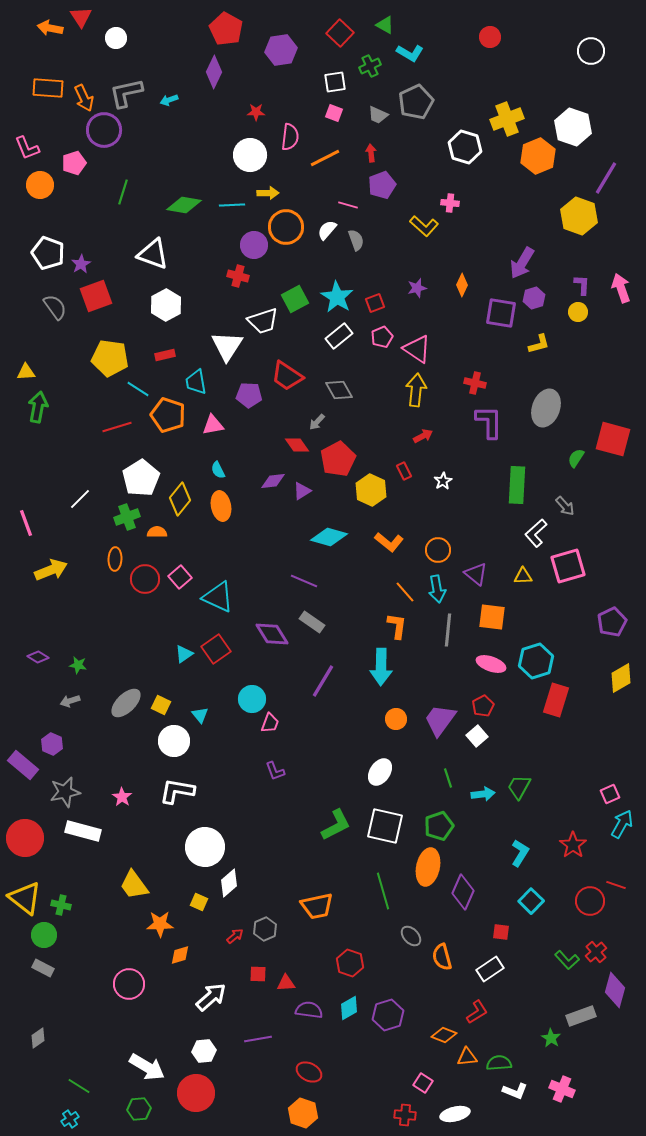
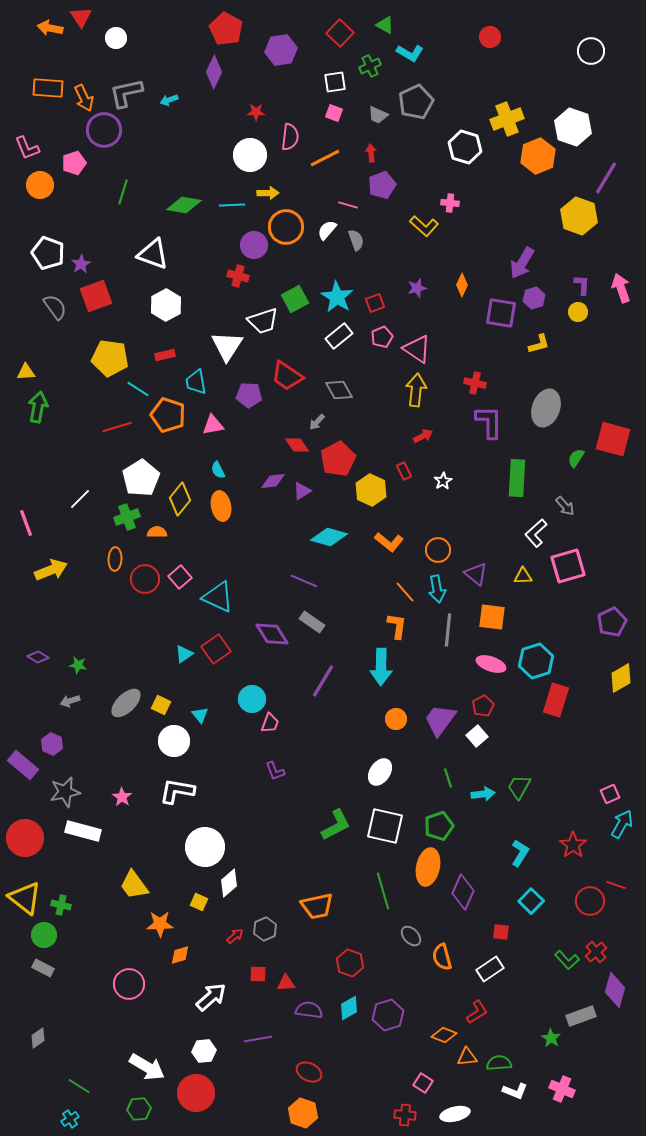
green rectangle at (517, 485): moved 7 px up
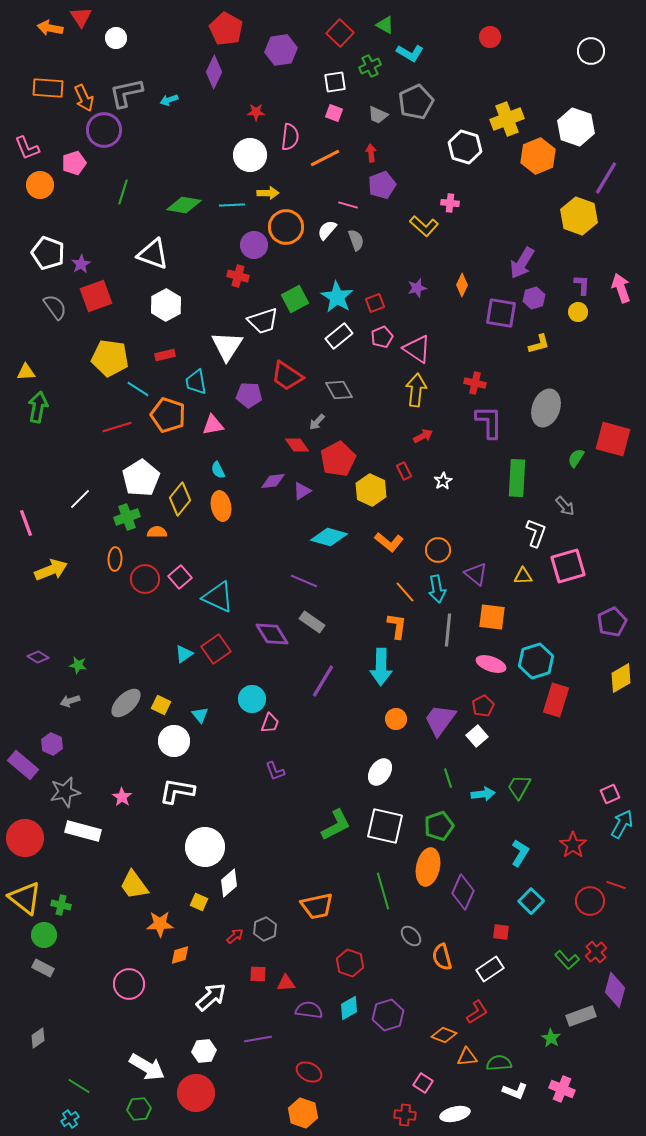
white hexagon at (573, 127): moved 3 px right
white L-shape at (536, 533): rotated 152 degrees clockwise
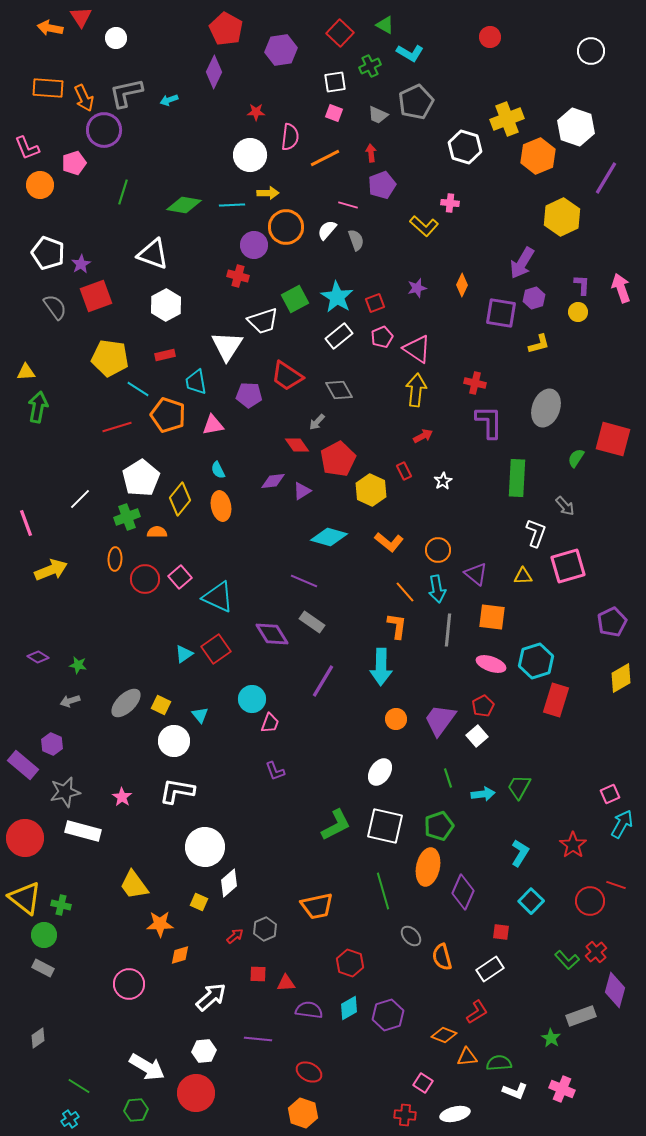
yellow hexagon at (579, 216): moved 17 px left, 1 px down; rotated 15 degrees clockwise
purple line at (258, 1039): rotated 16 degrees clockwise
green hexagon at (139, 1109): moved 3 px left, 1 px down
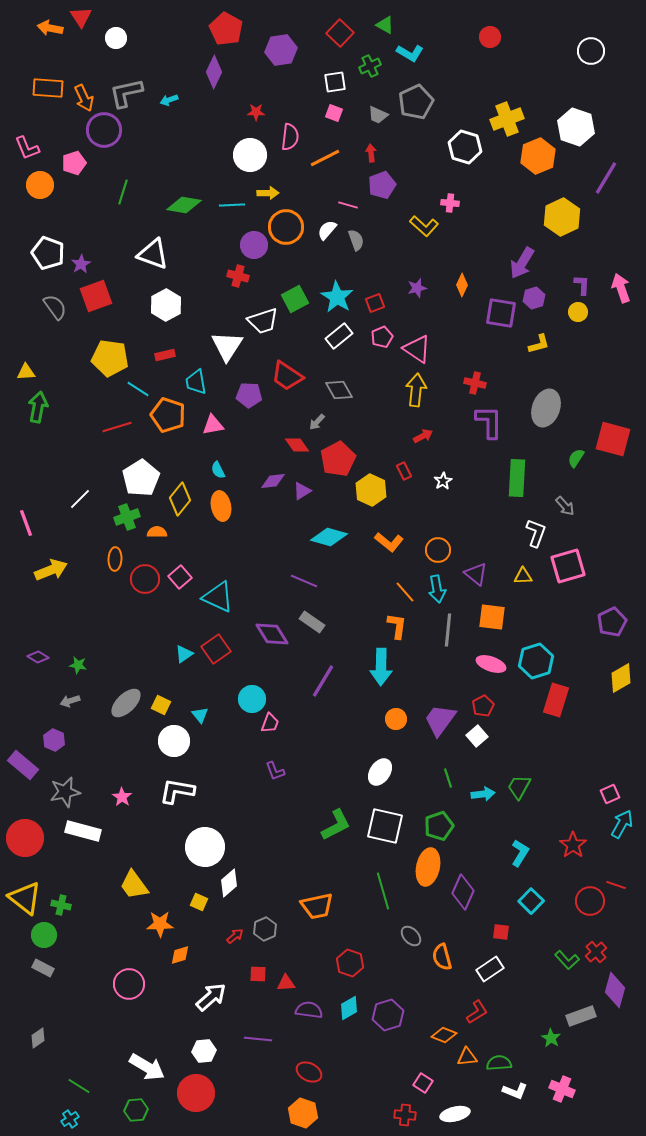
purple hexagon at (52, 744): moved 2 px right, 4 px up
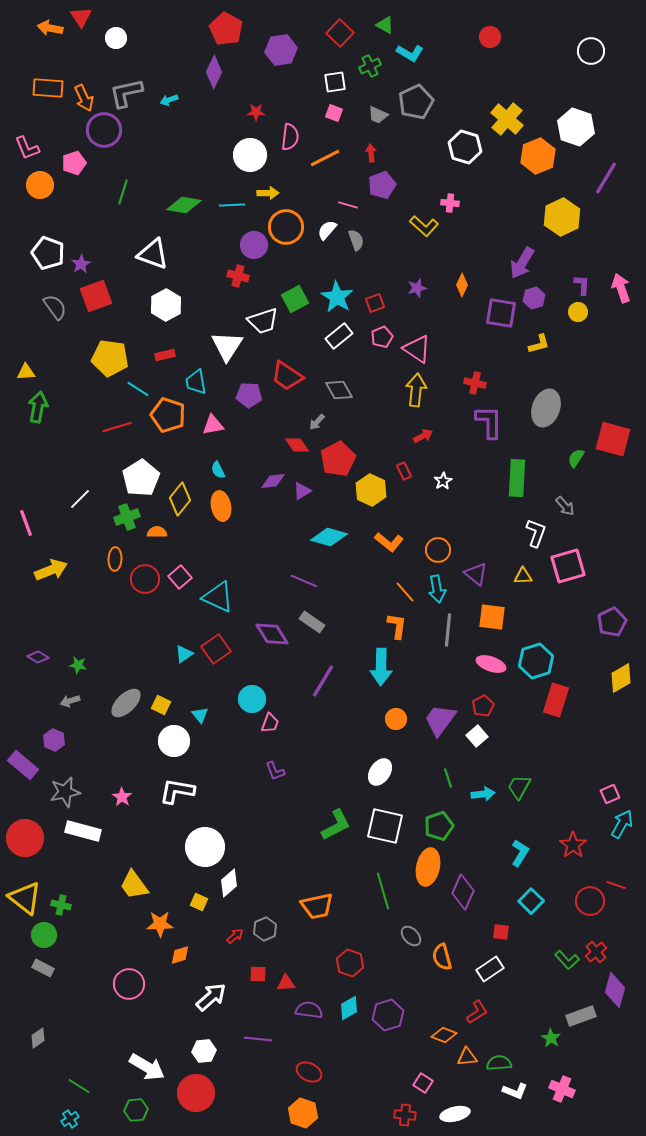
yellow cross at (507, 119): rotated 28 degrees counterclockwise
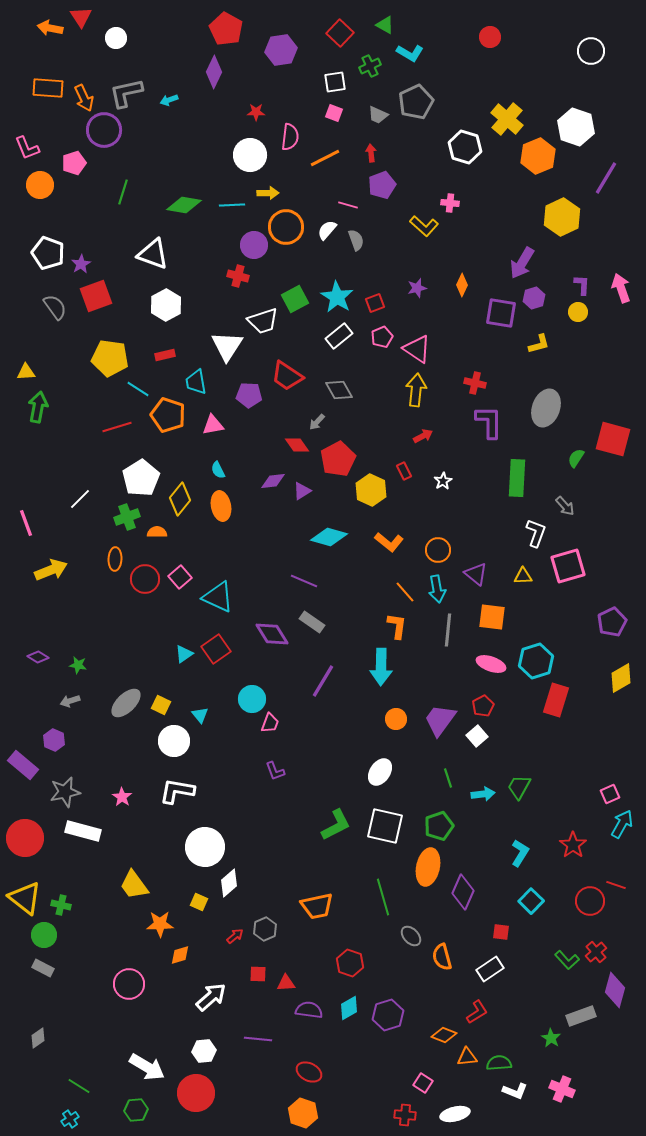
green line at (383, 891): moved 6 px down
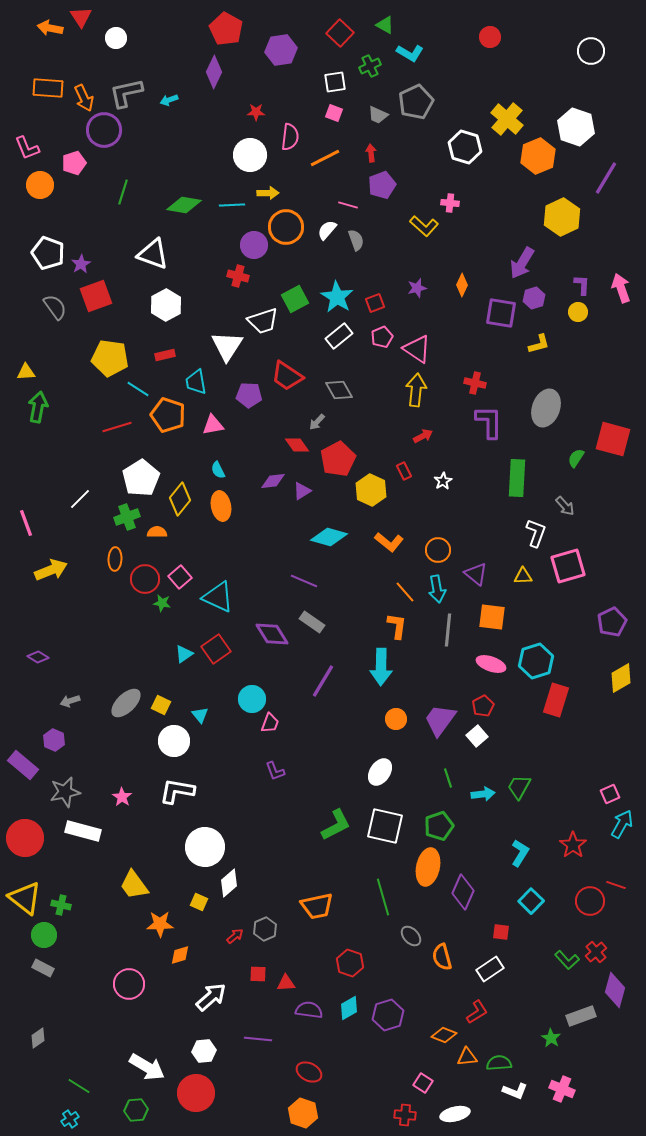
green star at (78, 665): moved 84 px right, 62 px up
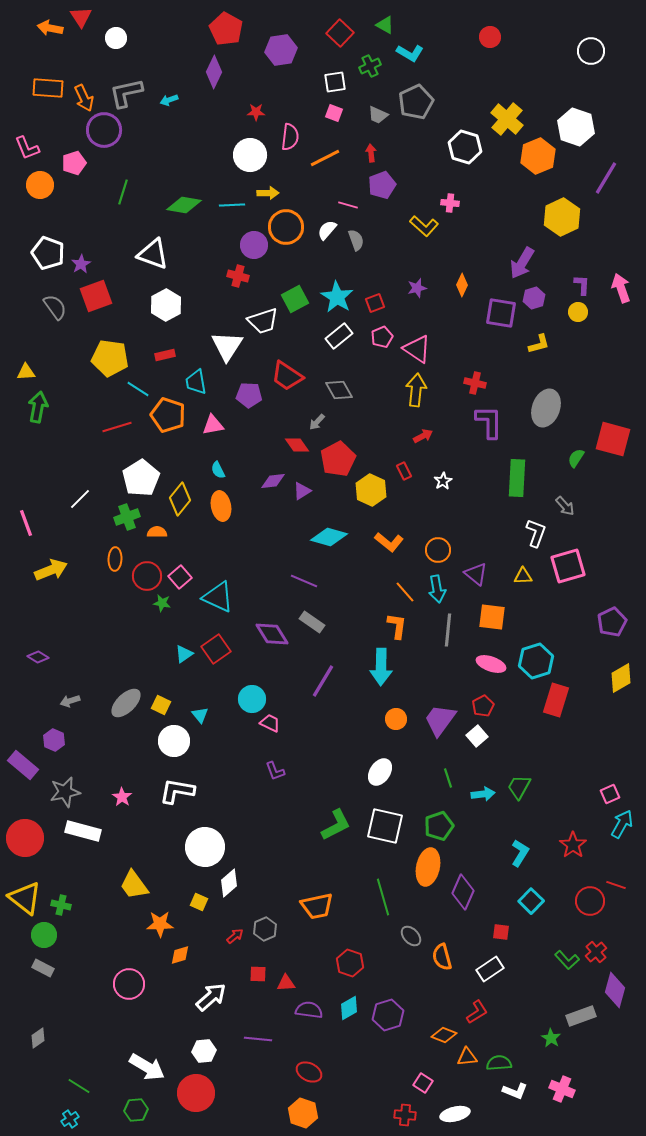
red circle at (145, 579): moved 2 px right, 3 px up
pink trapezoid at (270, 723): rotated 85 degrees counterclockwise
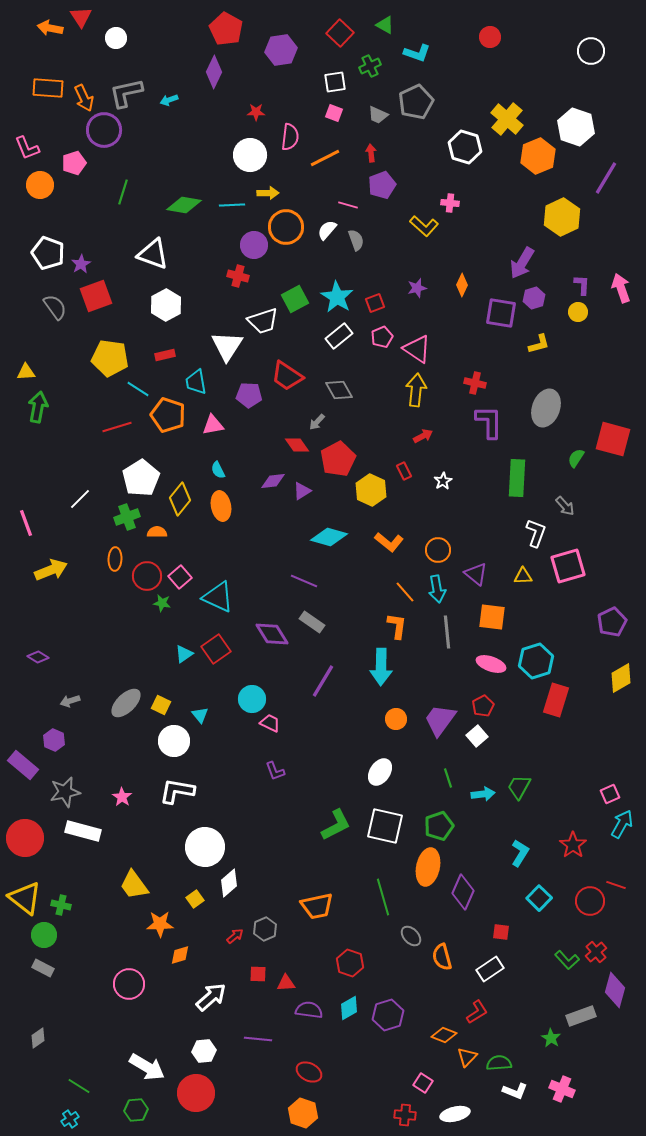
cyan L-shape at (410, 53): moved 7 px right; rotated 12 degrees counterclockwise
gray line at (448, 630): moved 1 px left, 2 px down; rotated 12 degrees counterclockwise
cyan square at (531, 901): moved 8 px right, 3 px up
yellow square at (199, 902): moved 4 px left, 3 px up; rotated 30 degrees clockwise
orange triangle at (467, 1057): rotated 40 degrees counterclockwise
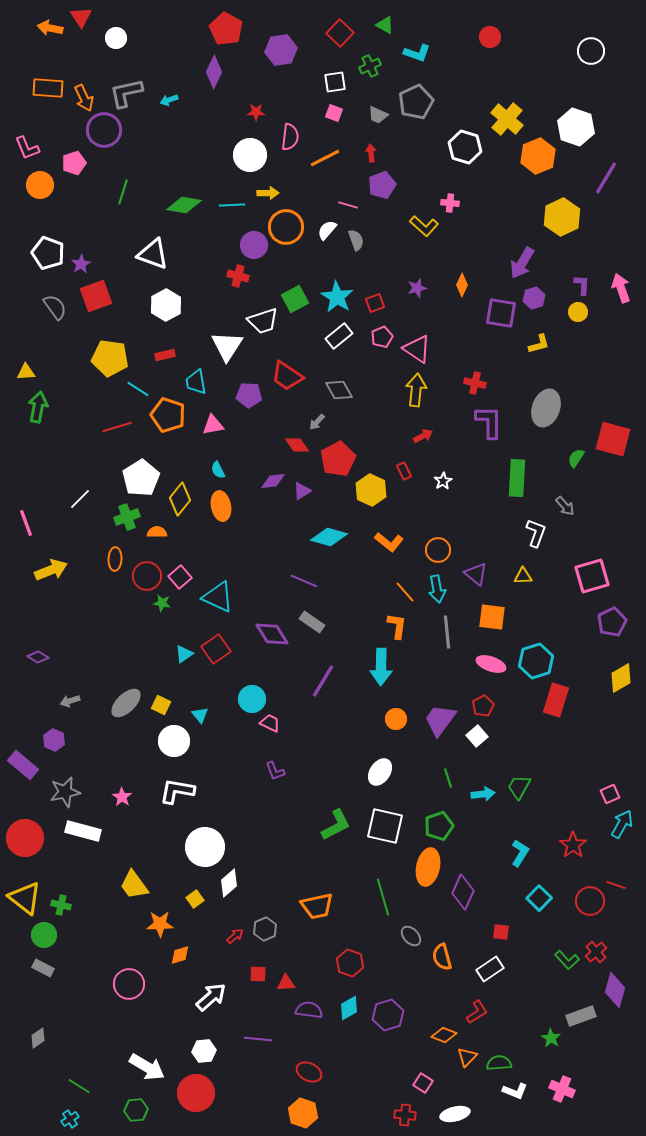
pink square at (568, 566): moved 24 px right, 10 px down
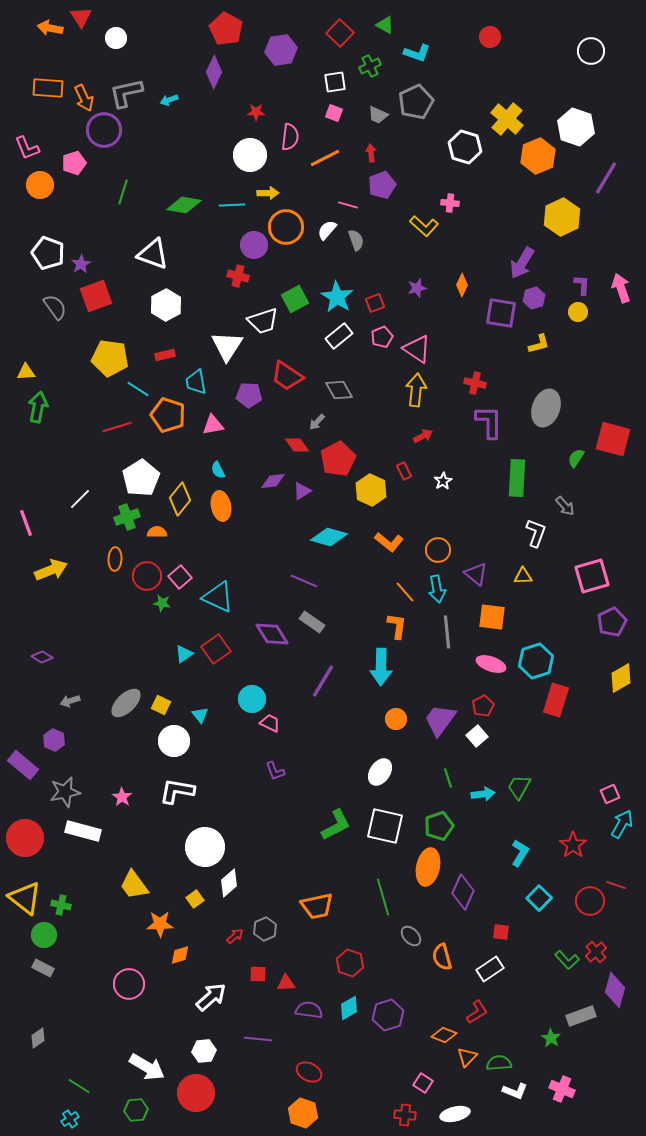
purple diamond at (38, 657): moved 4 px right
